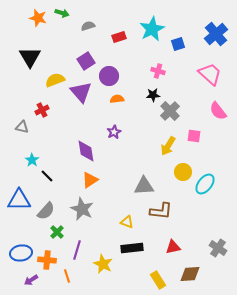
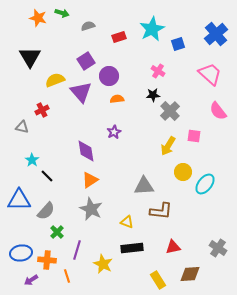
pink cross at (158, 71): rotated 16 degrees clockwise
gray star at (82, 209): moved 9 px right
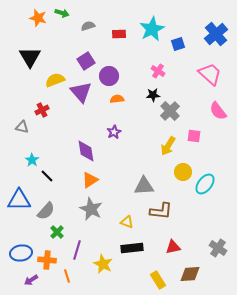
red rectangle at (119, 37): moved 3 px up; rotated 16 degrees clockwise
